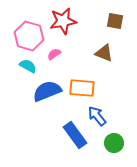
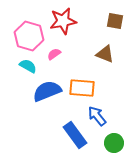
brown triangle: moved 1 px right, 1 px down
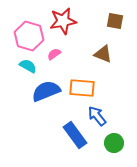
brown triangle: moved 2 px left
blue semicircle: moved 1 px left
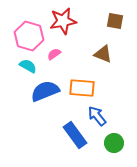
blue semicircle: moved 1 px left
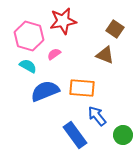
brown square: moved 8 px down; rotated 24 degrees clockwise
brown triangle: moved 2 px right, 1 px down
green circle: moved 9 px right, 8 px up
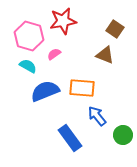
blue rectangle: moved 5 px left, 3 px down
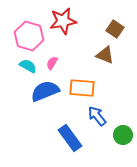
pink semicircle: moved 2 px left, 9 px down; rotated 24 degrees counterclockwise
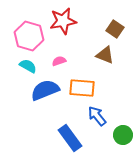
pink semicircle: moved 7 px right, 2 px up; rotated 40 degrees clockwise
blue semicircle: moved 1 px up
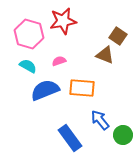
brown square: moved 3 px right, 7 px down
pink hexagon: moved 2 px up
blue arrow: moved 3 px right, 4 px down
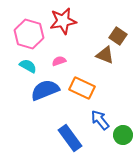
orange rectangle: rotated 20 degrees clockwise
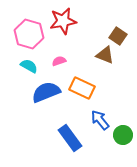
cyan semicircle: moved 1 px right
blue semicircle: moved 1 px right, 2 px down
